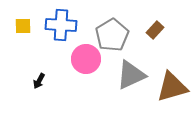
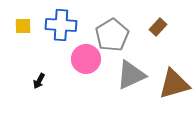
brown rectangle: moved 3 px right, 3 px up
brown triangle: moved 2 px right, 3 px up
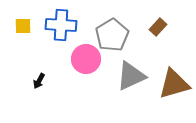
gray triangle: moved 1 px down
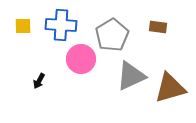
brown rectangle: rotated 54 degrees clockwise
pink circle: moved 5 px left
brown triangle: moved 4 px left, 4 px down
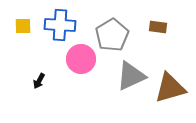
blue cross: moved 1 px left
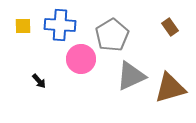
brown rectangle: moved 12 px right; rotated 48 degrees clockwise
black arrow: rotated 70 degrees counterclockwise
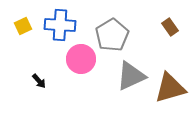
yellow square: rotated 24 degrees counterclockwise
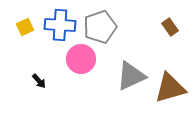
yellow square: moved 2 px right, 1 px down
gray pentagon: moved 12 px left, 8 px up; rotated 12 degrees clockwise
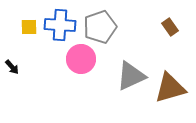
yellow square: moved 4 px right; rotated 24 degrees clockwise
black arrow: moved 27 px left, 14 px up
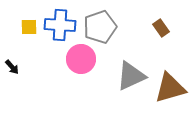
brown rectangle: moved 9 px left, 1 px down
